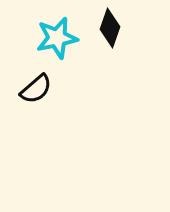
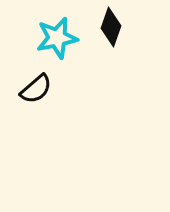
black diamond: moved 1 px right, 1 px up
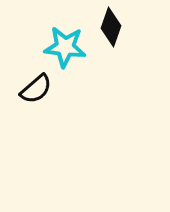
cyan star: moved 8 px right, 9 px down; rotated 18 degrees clockwise
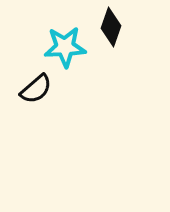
cyan star: rotated 9 degrees counterclockwise
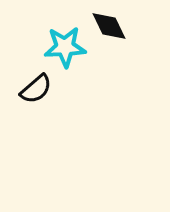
black diamond: moved 2 px left, 1 px up; rotated 45 degrees counterclockwise
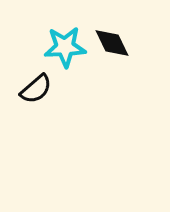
black diamond: moved 3 px right, 17 px down
